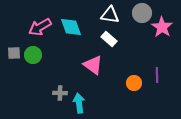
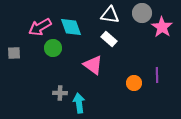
green circle: moved 20 px right, 7 px up
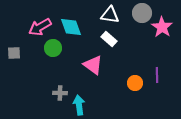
orange circle: moved 1 px right
cyan arrow: moved 2 px down
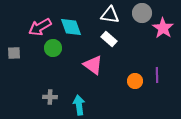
pink star: moved 1 px right, 1 px down
orange circle: moved 2 px up
gray cross: moved 10 px left, 4 px down
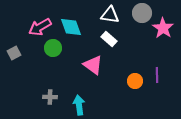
gray square: rotated 24 degrees counterclockwise
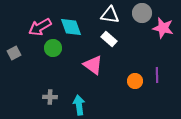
pink star: rotated 20 degrees counterclockwise
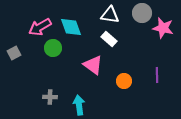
orange circle: moved 11 px left
